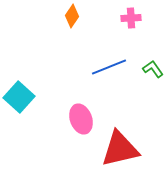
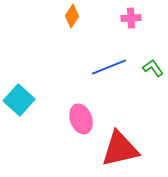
green L-shape: moved 1 px up
cyan square: moved 3 px down
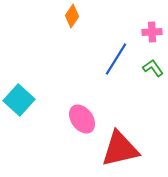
pink cross: moved 21 px right, 14 px down
blue line: moved 7 px right, 8 px up; rotated 36 degrees counterclockwise
pink ellipse: moved 1 px right; rotated 16 degrees counterclockwise
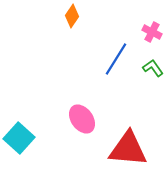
pink cross: rotated 30 degrees clockwise
cyan square: moved 38 px down
red triangle: moved 8 px right; rotated 18 degrees clockwise
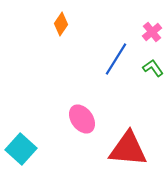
orange diamond: moved 11 px left, 8 px down
pink cross: rotated 24 degrees clockwise
cyan square: moved 2 px right, 11 px down
